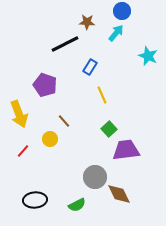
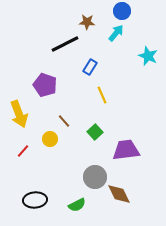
green square: moved 14 px left, 3 px down
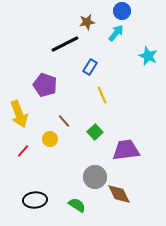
brown star: rotated 14 degrees counterclockwise
green semicircle: rotated 120 degrees counterclockwise
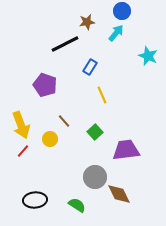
yellow arrow: moved 2 px right, 11 px down
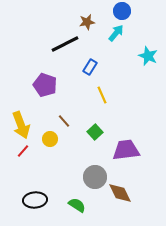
brown diamond: moved 1 px right, 1 px up
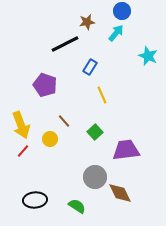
green semicircle: moved 1 px down
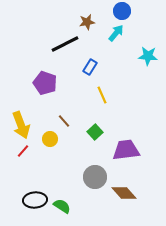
cyan star: rotated 18 degrees counterclockwise
purple pentagon: moved 2 px up
brown diamond: moved 4 px right; rotated 15 degrees counterclockwise
green semicircle: moved 15 px left
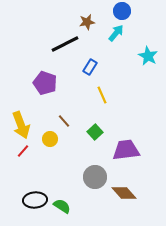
cyan star: rotated 24 degrees clockwise
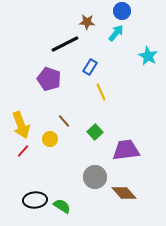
brown star: rotated 14 degrees clockwise
purple pentagon: moved 4 px right, 4 px up
yellow line: moved 1 px left, 3 px up
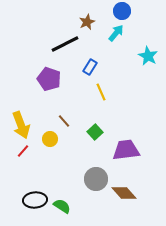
brown star: rotated 28 degrees counterclockwise
gray circle: moved 1 px right, 2 px down
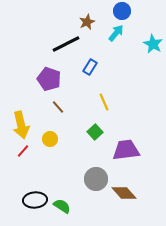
black line: moved 1 px right
cyan star: moved 5 px right, 12 px up
yellow line: moved 3 px right, 10 px down
brown line: moved 6 px left, 14 px up
yellow arrow: rotated 8 degrees clockwise
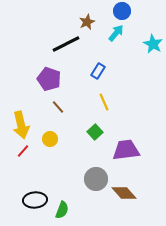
blue rectangle: moved 8 px right, 4 px down
green semicircle: moved 4 px down; rotated 78 degrees clockwise
